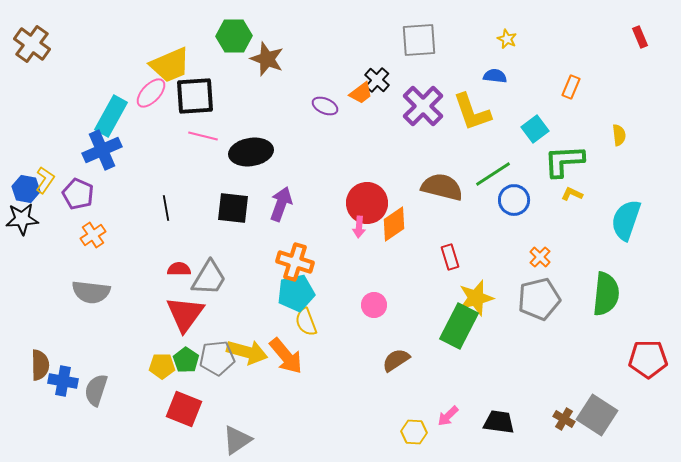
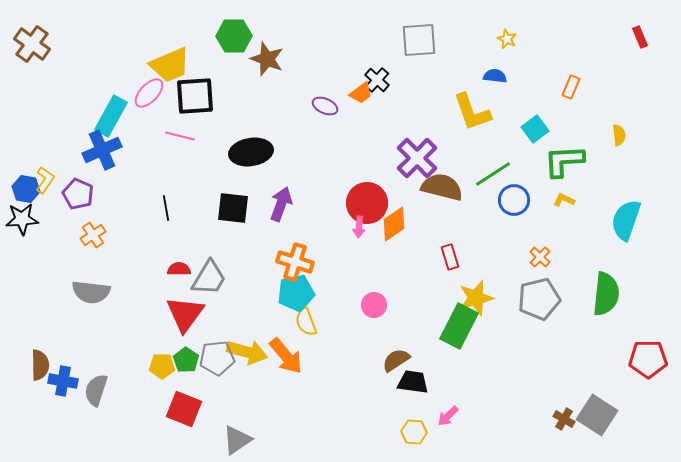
pink ellipse at (151, 93): moved 2 px left
purple cross at (423, 106): moved 6 px left, 52 px down
pink line at (203, 136): moved 23 px left
yellow L-shape at (572, 194): moved 8 px left, 6 px down
black trapezoid at (499, 422): moved 86 px left, 40 px up
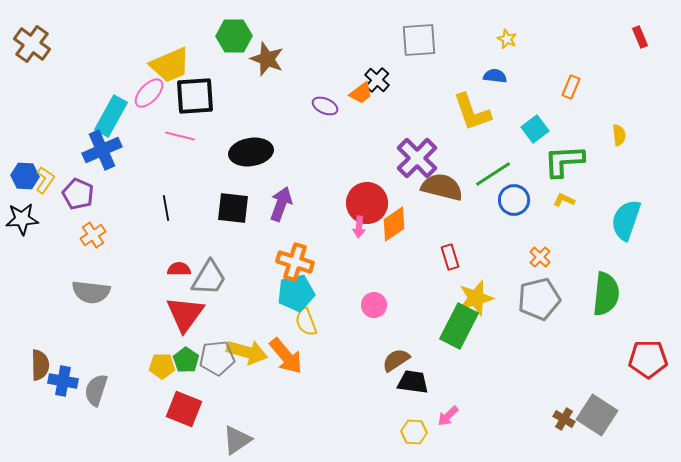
blue hexagon at (26, 189): moved 1 px left, 13 px up; rotated 8 degrees counterclockwise
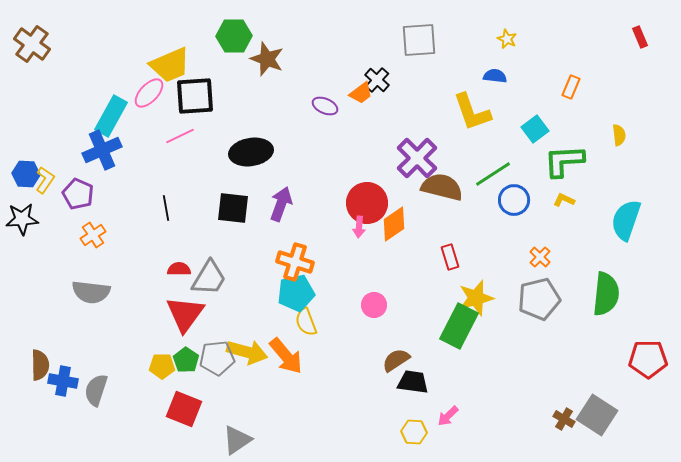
pink line at (180, 136): rotated 40 degrees counterclockwise
blue hexagon at (25, 176): moved 1 px right, 2 px up
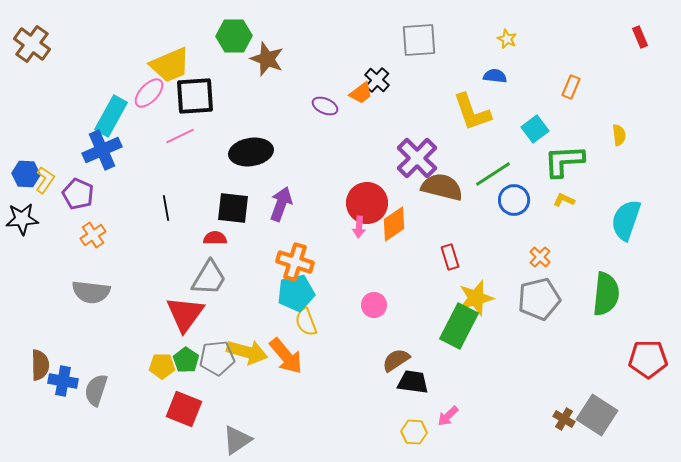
red semicircle at (179, 269): moved 36 px right, 31 px up
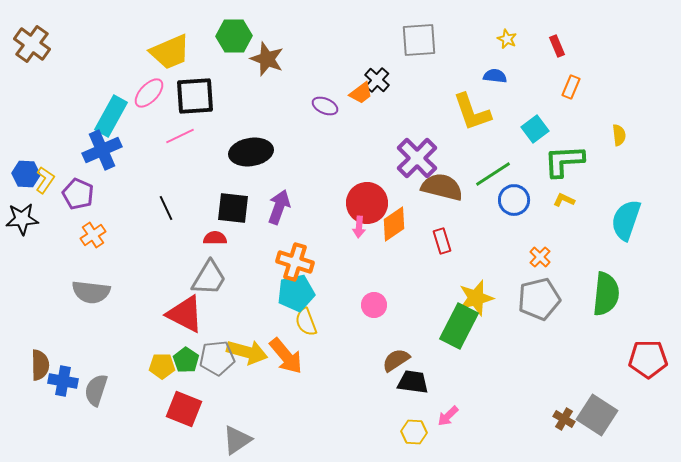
red rectangle at (640, 37): moved 83 px left, 9 px down
yellow trapezoid at (170, 65): moved 13 px up
purple arrow at (281, 204): moved 2 px left, 3 px down
black line at (166, 208): rotated 15 degrees counterclockwise
red rectangle at (450, 257): moved 8 px left, 16 px up
red triangle at (185, 314): rotated 39 degrees counterclockwise
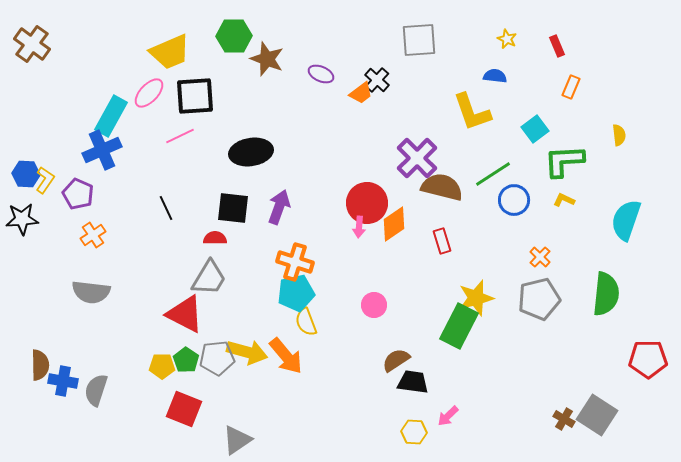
purple ellipse at (325, 106): moved 4 px left, 32 px up
